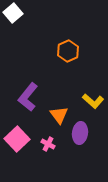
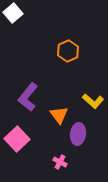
purple ellipse: moved 2 px left, 1 px down
pink cross: moved 12 px right, 18 px down
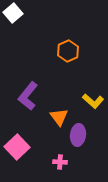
purple L-shape: moved 1 px up
orange triangle: moved 2 px down
purple ellipse: moved 1 px down
pink square: moved 8 px down
pink cross: rotated 24 degrees counterclockwise
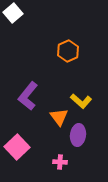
yellow L-shape: moved 12 px left
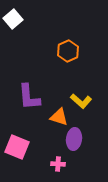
white square: moved 6 px down
purple L-shape: moved 1 px right, 1 px down; rotated 44 degrees counterclockwise
orange triangle: rotated 36 degrees counterclockwise
purple ellipse: moved 4 px left, 4 px down
pink square: rotated 25 degrees counterclockwise
pink cross: moved 2 px left, 2 px down
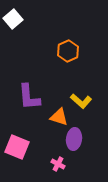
pink cross: rotated 24 degrees clockwise
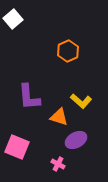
purple ellipse: moved 2 px right, 1 px down; rotated 55 degrees clockwise
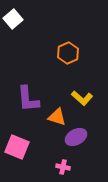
orange hexagon: moved 2 px down
purple L-shape: moved 1 px left, 2 px down
yellow L-shape: moved 1 px right, 3 px up
orange triangle: moved 2 px left
purple ellipse: moved 3 px up
pink cross: moved 5 px right, 3 px down; rotated 16 degrees counterclockwise
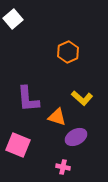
orange hexagon: moved 1 px up
pink square: moved 1 px right, 2 px up
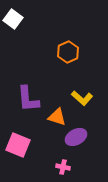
white square: rotated 12 degrees counterclockwise
